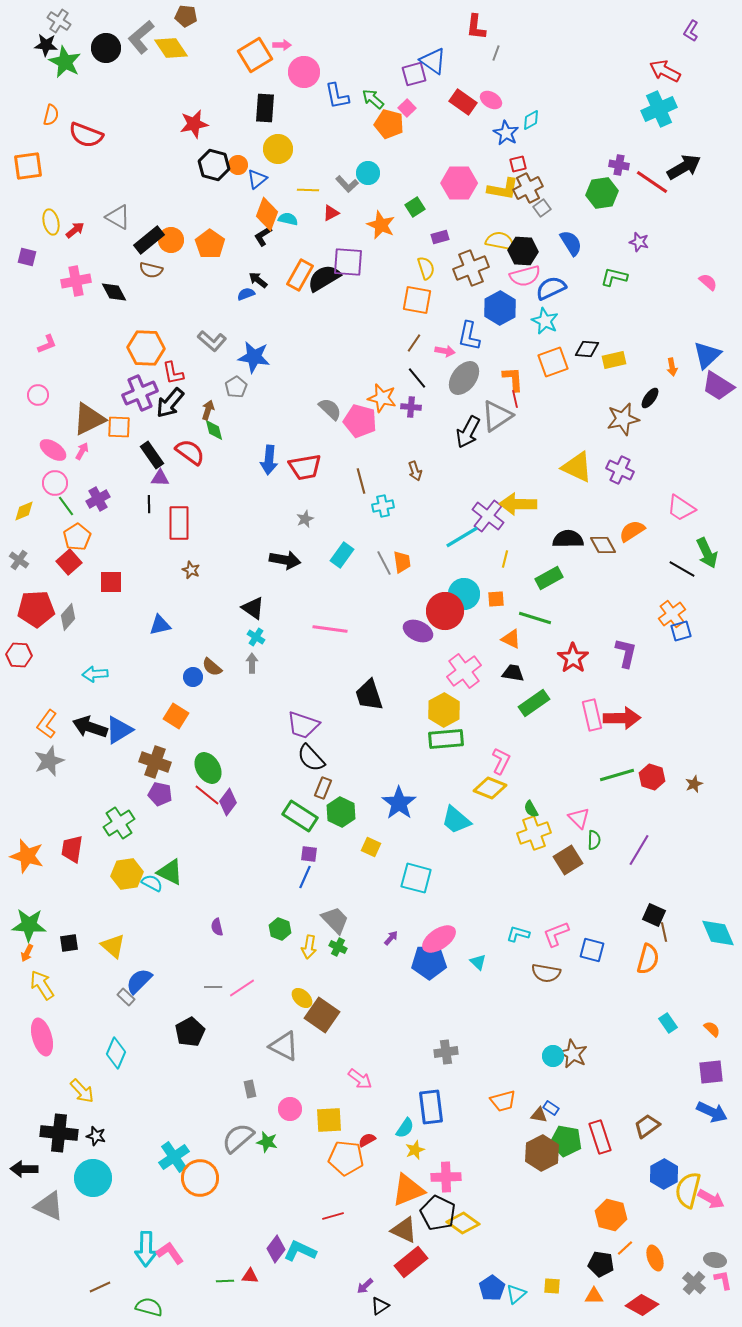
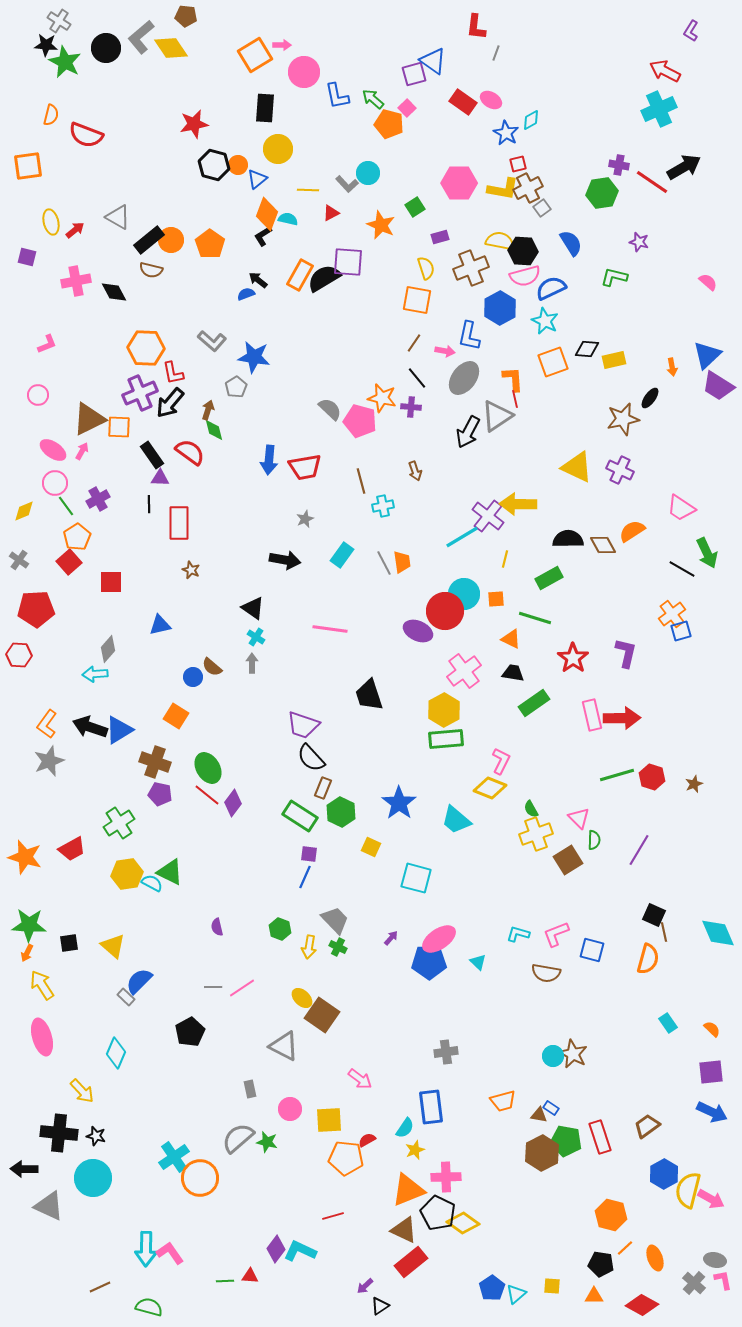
gray diamond at (68, 617): moved 40 px right, 32 px down
purple diamond at (228, 802): moved 5 px right, 1 px down
yellow cross at (534, 833): moved 2 px right, 1 px down
red trapezoid at (72, 849): rotated 128 degrees counterclockwise
orange star at (27, 856): moved 2 px left, 1 px down
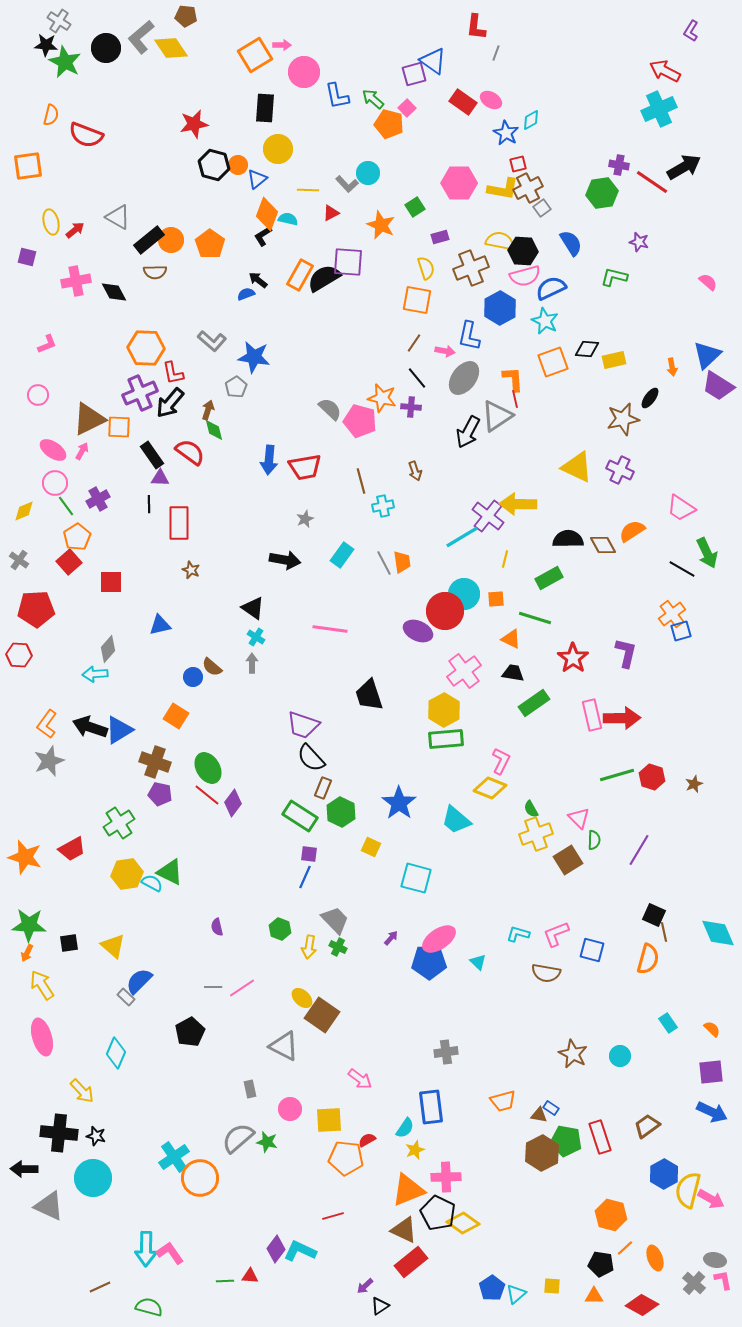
brown semicircle at (151, 270): moved 4 px right, 2 px down; rotated 15 degrees counterclockwise
cyan circle at (553, 1056): moved 67 px right
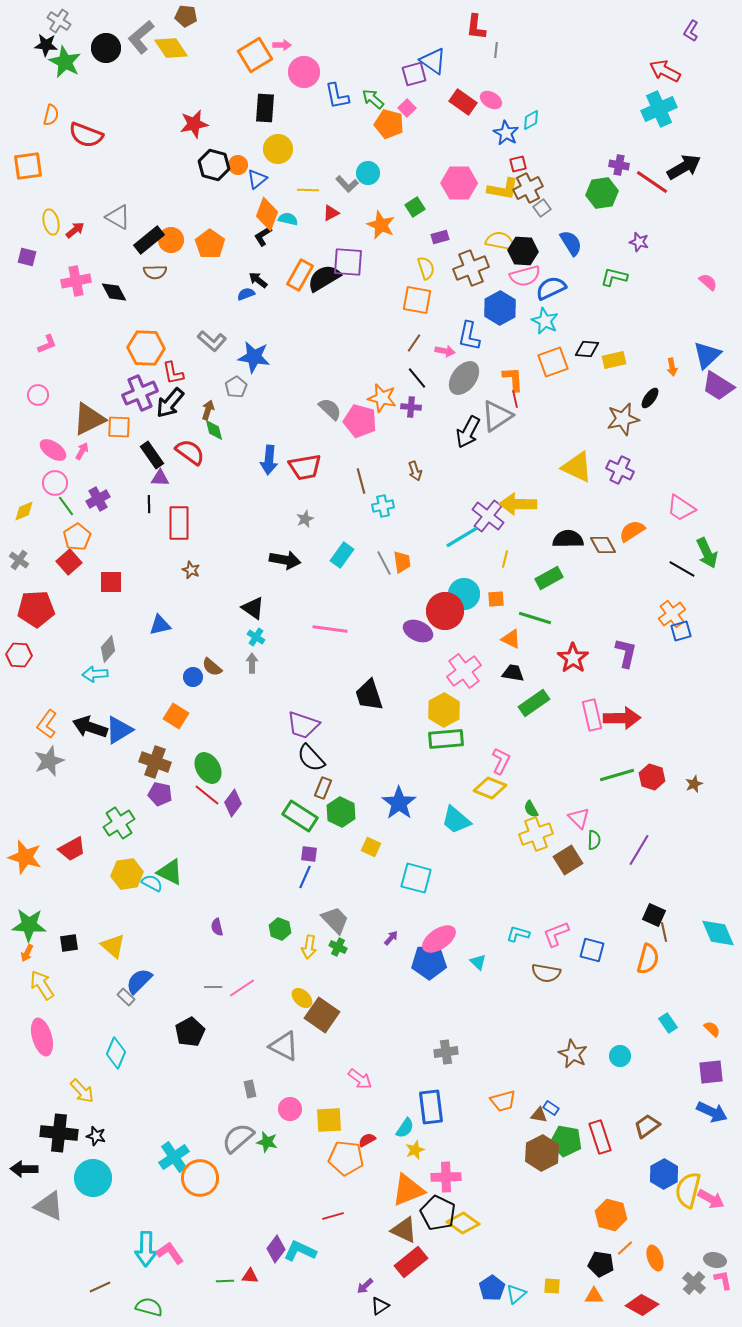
gray line at (496, 53): moved 3 px up; rotated 14 degrees counterclockwise
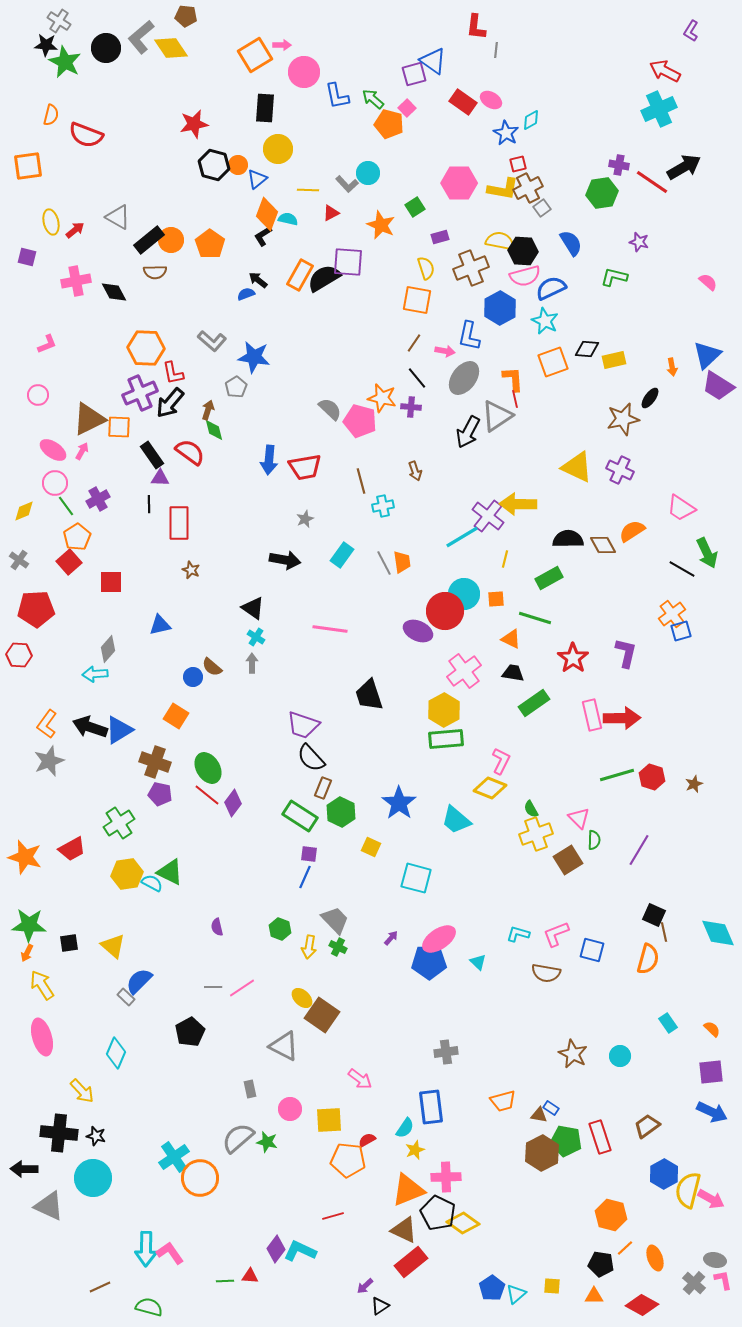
orange pentagon at (346, 1158): moved 2 px right, 2 px down
